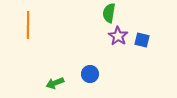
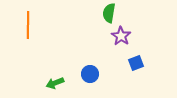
purple star: moved 3 px right
blue square: moved 6 px left, 23 px down; rotated 35 degrees counterclockwise
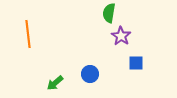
orange line: moved 9 px down; rotated 8 degrees counterclockwise
blue square: rotated 21 degrees clockwise
green arrow: rotated 18 degrees counterclockwise
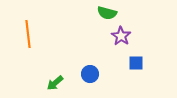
green semicircle: moved 2 px left; rotated 84 degrees counterclockwise
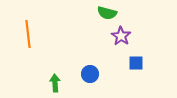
green arrow: rotated 126 degrees clockwise
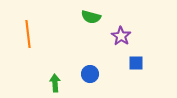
green semicircle: moved 16 px left, 4 px down
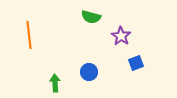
orange line: moved 1 px right, 1 px down
blue square: rotated 21 degrees counterclockwise
blue circle: moved 1 px left, 2 px up
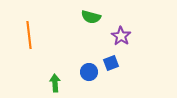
blue square: moved 25 px left
